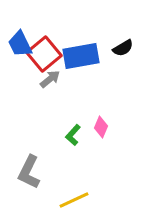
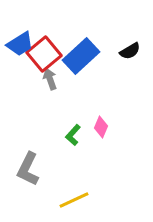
blue trapezoid: rotated 96 degrees counterclockwise
black semicircle: moved 7 px right, 3 px down
blue rectangle: rotated 33 degrees counterclockwise
gray arrow: rotated 70 degrees counterclockwise
gray L-shape: moved 1 px left, 3 px up
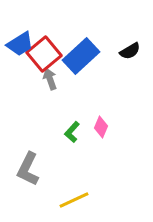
green L-shape: moved 1 px left, 3 px up
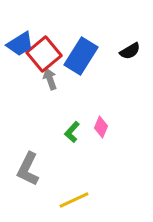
blue rectangle: rotated 15 degrees counterclockwise
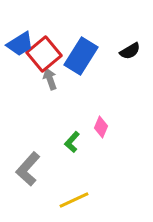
green L-shape: moved 10 px down
gray L-shape: rotated 16 degrees clockwise
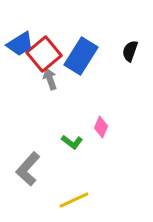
black semicircle: rotated 140 degrees clockwise
green L-shape: rotated 95 degrees counterclockwise
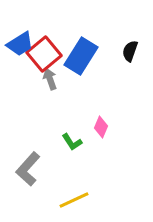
green L-shape: rotated 20 degrees clockwise
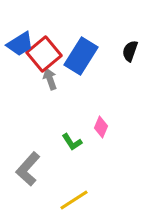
yellow line: rotated 8 degrees counterclockwise
